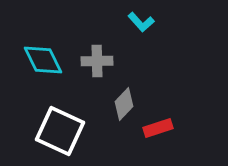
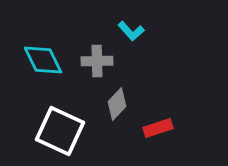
cyan L-shape: moved 10 px left, 9 px down
gray diamond: moved 7 px left
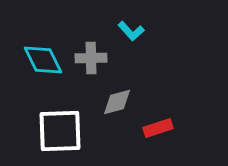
gray cross: moved 6 px left, 3 px up
gray diamond: moved 2 px up; rotated 32 degrees clockwise
white square: rotated 27 degrees counterclockwise
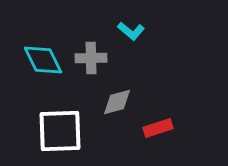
cyan L-shape: rotated 8 degrees counterclockwise
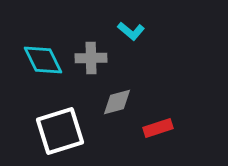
white square: rotated 15 degrees counterclockwise
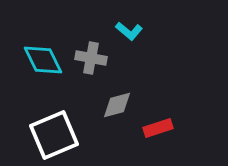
cyan L-shape: moved 2 px left
gray cross: rotated 12 degrees clockwise
gray diamond: moved 3 px down
white square: moved 6 px left, 4 px down; rotated 6 degrees counterclockwise
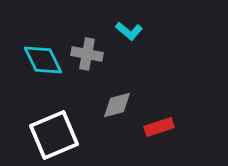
gray cross: moved 4 px left, 4 px up
red rectangle: moved 1 px right, 1 px up
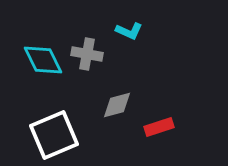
cyan L-shape: rotated 16 degrees counterclockwise
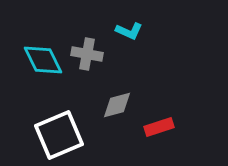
white square: moved 5 px right
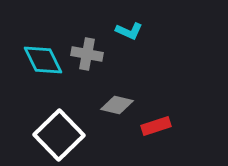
gray diamond: rotated 28 degrees clockwise
red rectangle: moved 3 px left, 1 px up
white square: rotated 21 degrees counterclockwise
